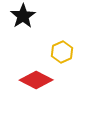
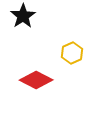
yellow hexagon: moved 10 px right, 1 px down
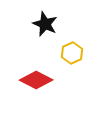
black star: moved 22 px right, 8 px down; rotated 15 degrees counterclockwise
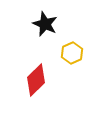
red diamond: rotated 72 degrees counterclockwise
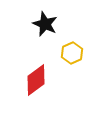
red diamond: rotated 8 degrees clockwise
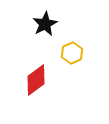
black star: rotated 20 degrees clockwise
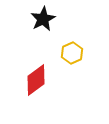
black star: moved 2 px left, 5 px up
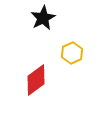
black star: moved 1 px up
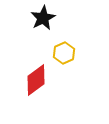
yellow hexagon: moved 8 px left
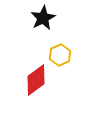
yellow hexagon: moved 4 px left, 2 px down
